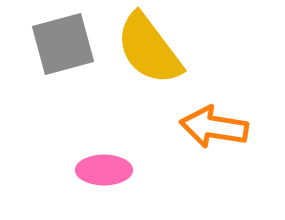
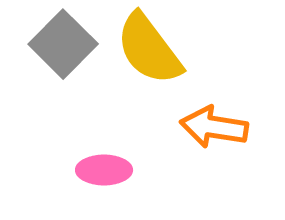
gray square: rotated 30 degrees counterclockwise
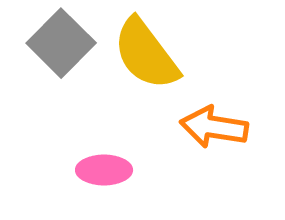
gray square: moved 2 px left, 1 px up
yellow semicircle: moved 3 px left, 5 px down
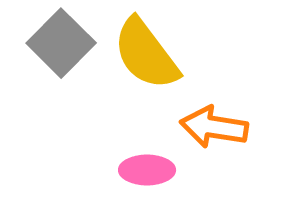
pink ellipse: moved 43 px right
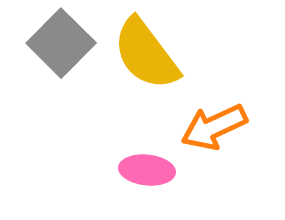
orange arrow: rotated 34 degrees counterclockwise
pink ellipse: rotated 6 degrees clockwise
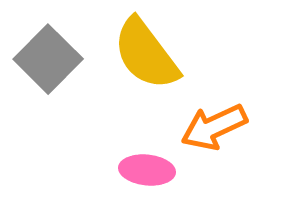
gray square: moved 13 px left, 16 px down
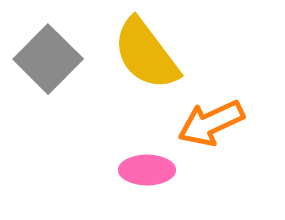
orange arrow: moved 3 px left, 4 px up
pink ellipse: rotated 6 degrees counterclockwise
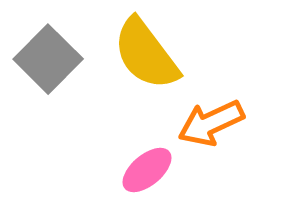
pink ellipse: rotated 40 degrees counterclockwise
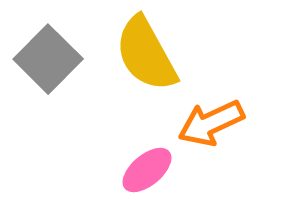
yellow semicircle: rotated 8 degrees clockwise
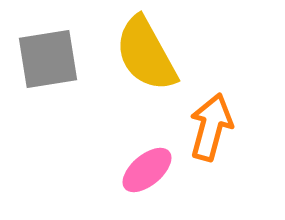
gray square: rotated 36 degrees clockwise
orange arrow: moved 4 px down; rotated 130 degrees clockwise
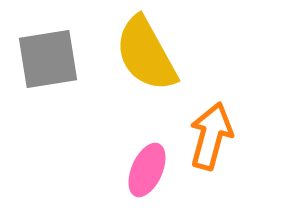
orange arrow: moved 9 px down
pink ellipse: rotated 26 degrees counterclockwise
